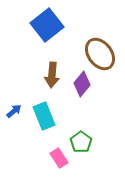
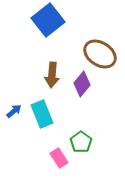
blue square: moved 1 px right, 5 px up
brown ellipse: rotated 20 degrees counterclockwise
cyan rectangle: moved 2 px left, 2 px up
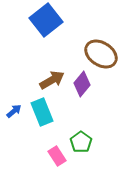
blue square: moved 2 px left
brown ellipse: moved 1 px right
brown arrow: moved 5 px down; rotated 125 degrees counterclockwise
cyan rectangle: moved 2 px up
pink rectangle: moved 2 px left, 2 px up
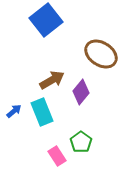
purple diamond: moved 1 px left, 8 px down
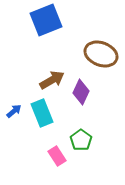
blue square: rotated 16 degrees clockwise
brown ellipse: rotated 12 degrees counterclockwise
purple diamond: rotated 15 degrees counterclockwise
cyan rectangle: moved 1 px down
green pentagon: moved 2 px up
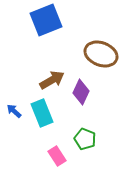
blue arrow: rotated 98 degrees counterclockwise
green pentagon: moved 4 px right, 1 px up; rotated 15 degrees counterclockwise
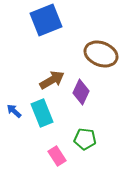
green pentagon: rotated 15 degrees counterclockwise
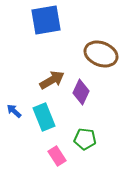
blue square: rotated 12 degrees clockwise
cyan rectangle: moved 2 px right, 4 px down
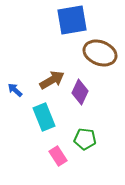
blue square: moved 26 px right
brown ellipse: moved 1 px left, 1 px up
purple diamond: moved 1 px left
blue arrow: moved 1 px right, 21 px up
pink rectangle: moved 1 px right
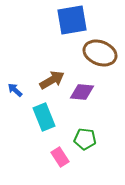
purple diamond: moved 2 px right; rotated 70 degrees clockwise
pink rectangle: moved 2 px right, 1 px down
